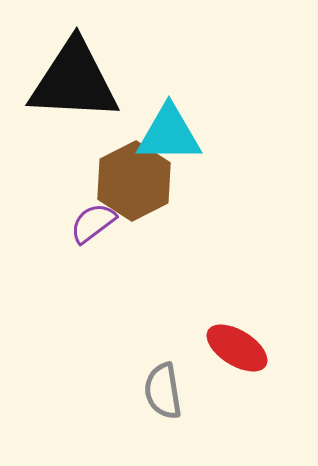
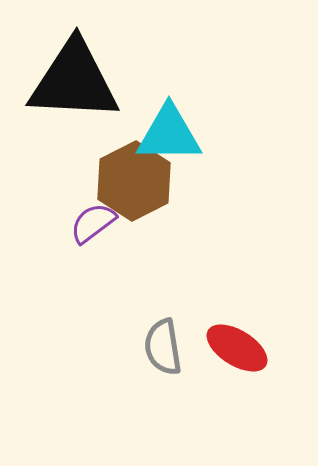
gray semicircle: moved 44 px up
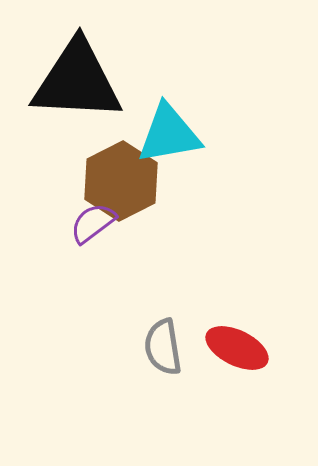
black triangle: moved 3 px right
cyan triangle: rotated 10 degrees counterclockwise
brown hexagon: moved 13 px left
red ellipse: rotated 6 degrees counterclockwise
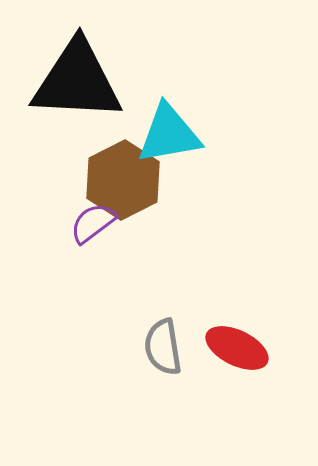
brown hexagon: moved 2 px right, 1 px up
